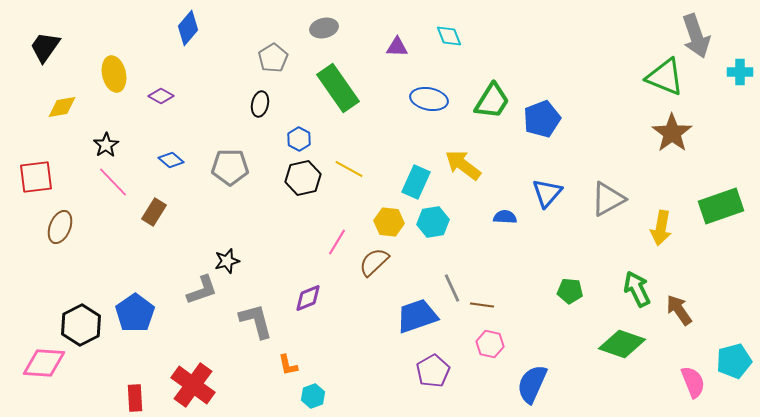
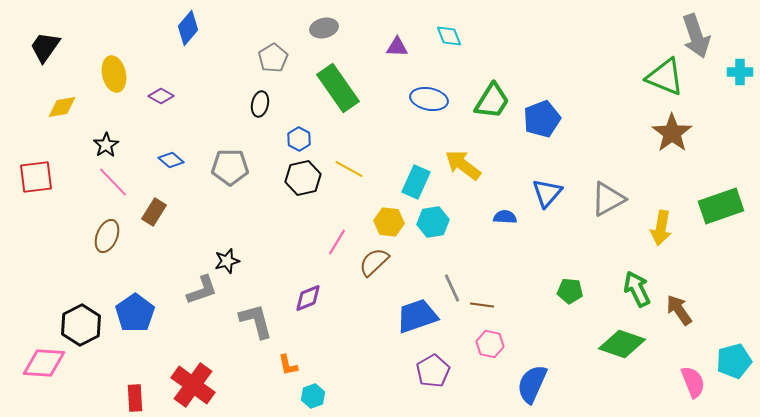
brown ellipse at (60, 227): moved 47 px right, 9 px down
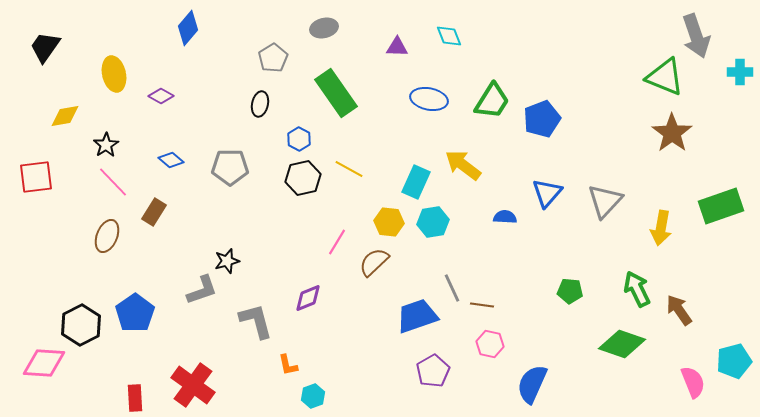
green rectangle at (338, 88): moved 2 px left, 5 px down
yellow diamond at (62, 107): moved 3 px right, 9 px down
gray triangle at (608, 199): moved 3 px left, 2 px down; rotated 18 degrees counterclockwise
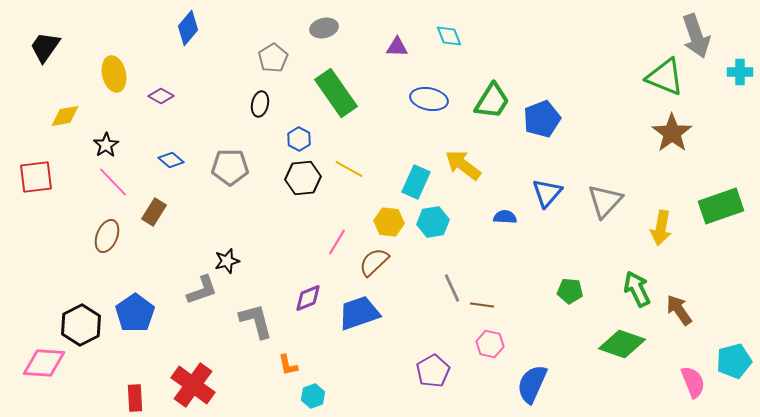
black hexagon at (303, 178): rotated 8 degrees clockwise
blue trapezoid at (417, 316): moved 58 px left, 3 px up
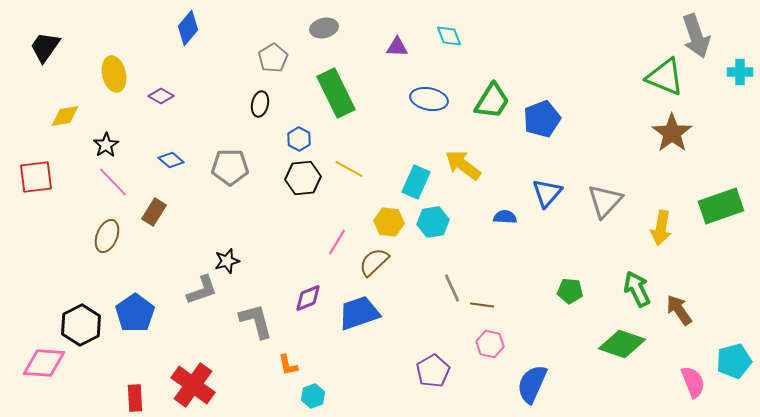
green rectangle at (336, 93): rotated 9 degrees clockwise
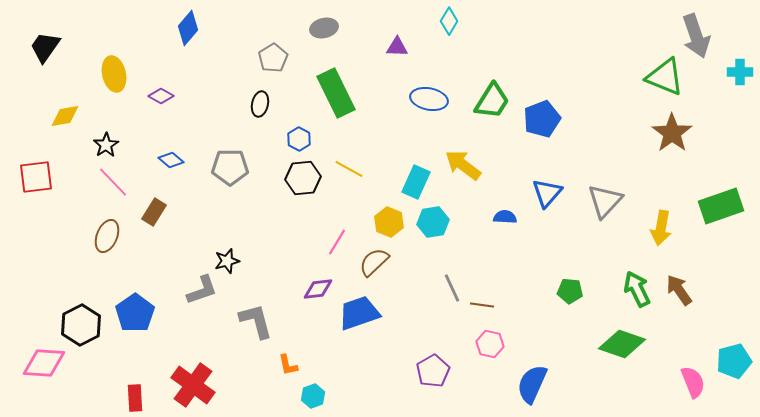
cyan diamond at (449, 36): moved 15 px up; rotated 52 degrees clockwise
yellow hexagon at (389, 222): rotated 16 degrees clockwise
purple diamond at (308, 298): moved 10 px right, 9 px up; rotated 16 degrees clockwise
brown arrow at (679, 310): moved 20 px up
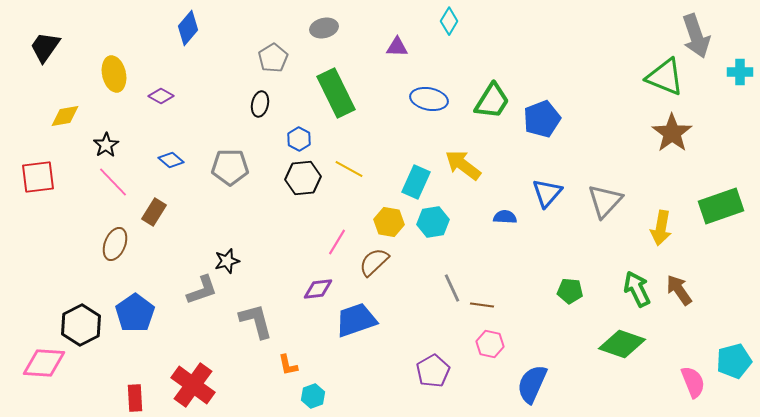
red square at (36, 177): moved 2 px right
yellow hexagon at (389, 222): rotated 12 degrees counterclockwise
brown ellipse at (107, 236): moved 8 px right, 8 px down
blue trapezoid at (359, 313): moved 3 px left, 7 px down
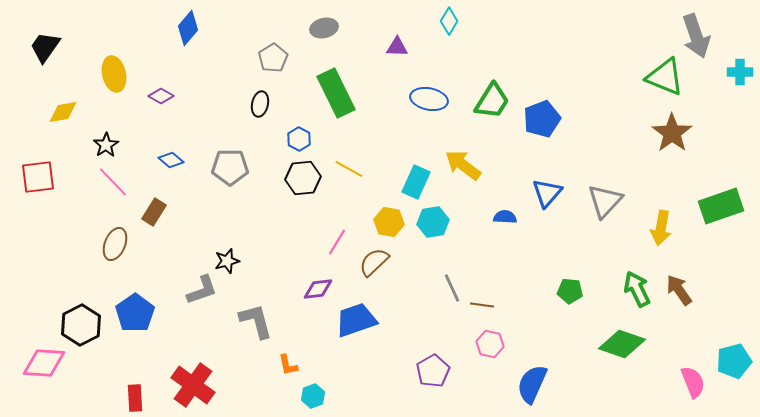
yellow diamond at (65, 116): moved 2 px left, 4 px up
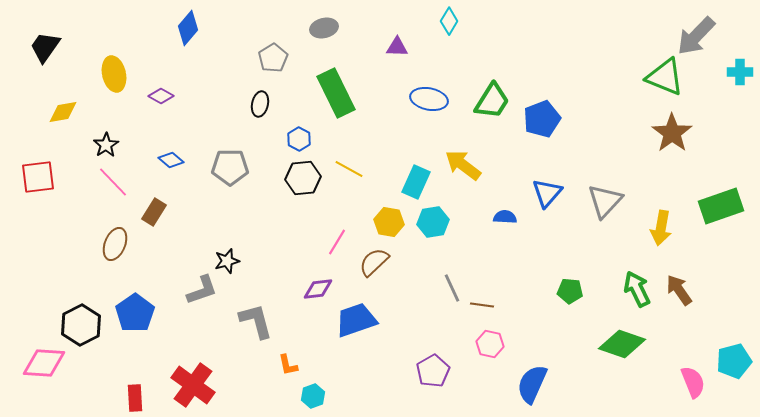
gray arrow at (696, 36): rotated 63 degrees clockwise
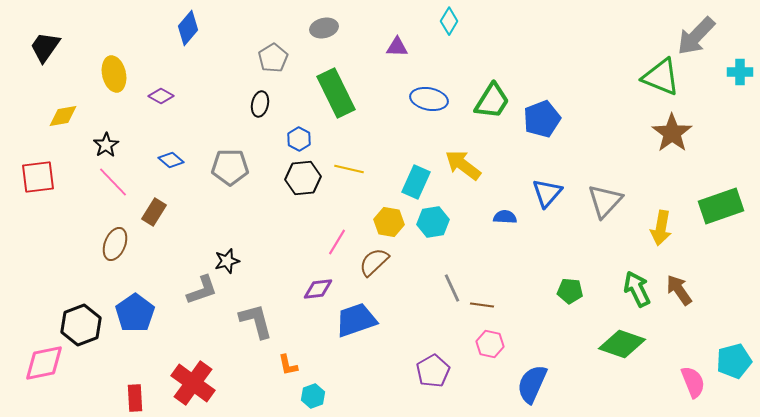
green triangle at (665, 77): moved 4 px left
yellow diamond at (63, 112): moved 4 px down
yellow line at (349, 169): rotated 16 degrees counterclockwise
black hexagon at (81, 325): rotated 6 degrees clockwise
pink diamond at (44, 363): rotated 15 degrees counterclockwise
red cross at (193, 385): moved 2 px up
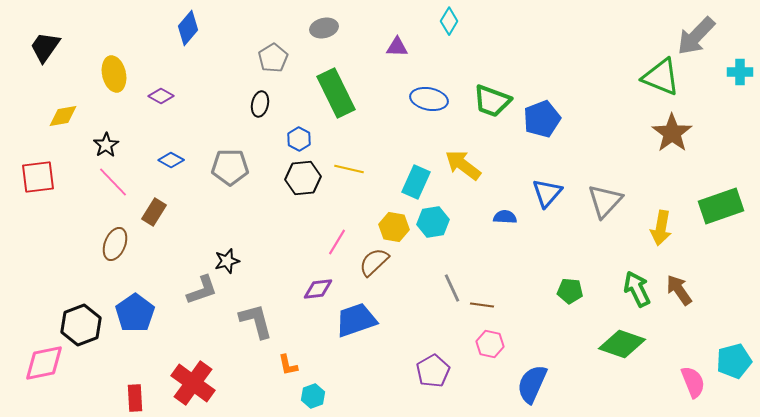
green trapezoid at (492, 101): rotated 78 degrees clockwise
blue diamond at (171, 160): rotated 10 degrees counterclockwise
yellow hexagon at (389, 222): moved 5 px right, 5 px down
